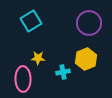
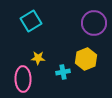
purple circle: moved 5 px right
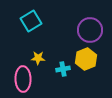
purple circle: moved 4 px left, 7 px down
cyan cross: moved 3 px up
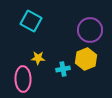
cyan square: rotated 30 degrees counterclockwise
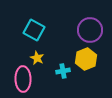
cyan square: moved 3 px right, 9 px down
yellow star: moved 1 px left; rotated 24 degrees clockwise
cyan cross: moved 2 px down
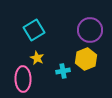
cyan square: rotated 30 degrees clockwise
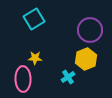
cyan square: moved 11 px up
yellow star: moved 2 px left; rotated 24 degrees counterclockwise
cyan cross: moved 5 px right, 6 px down; rotated 24 degrees counterclockwise
